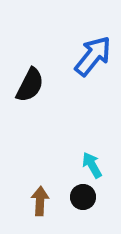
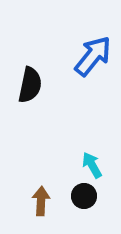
black semicircle: rotated 15 degrees counterclockwise
black circle: moved 1 px right, 1 px up
brown arrow: moved 1 px right
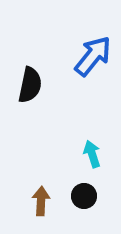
cyan arrow: moved 11 px up; rotated 12 degrees clockwise
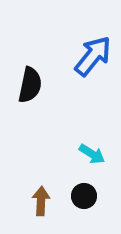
cyan arrow: rotated 140 degrees clockwise
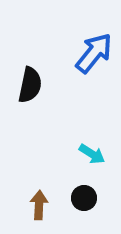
blue arrow: moved 1 px right, 3 px up
black circle: moved 2 px down
brown arrow: moved 2 px left, 4 px down
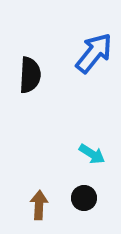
black semicircle: moved 10 px up; rotated 9 degrees counterclockwise
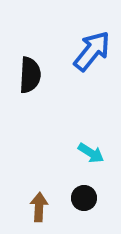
blue arrow: moved 2 px left, 2 px up
cyan arrow: moved 1 px left, 1 px up
brown arrow: moved 2 px down
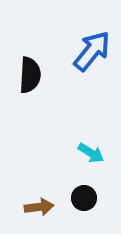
brown arrow: rotated 80 degrees clockwise
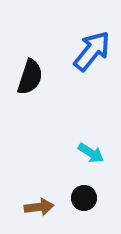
black semicircle: moved 2 px down; rotated 15 degrees clockwise
